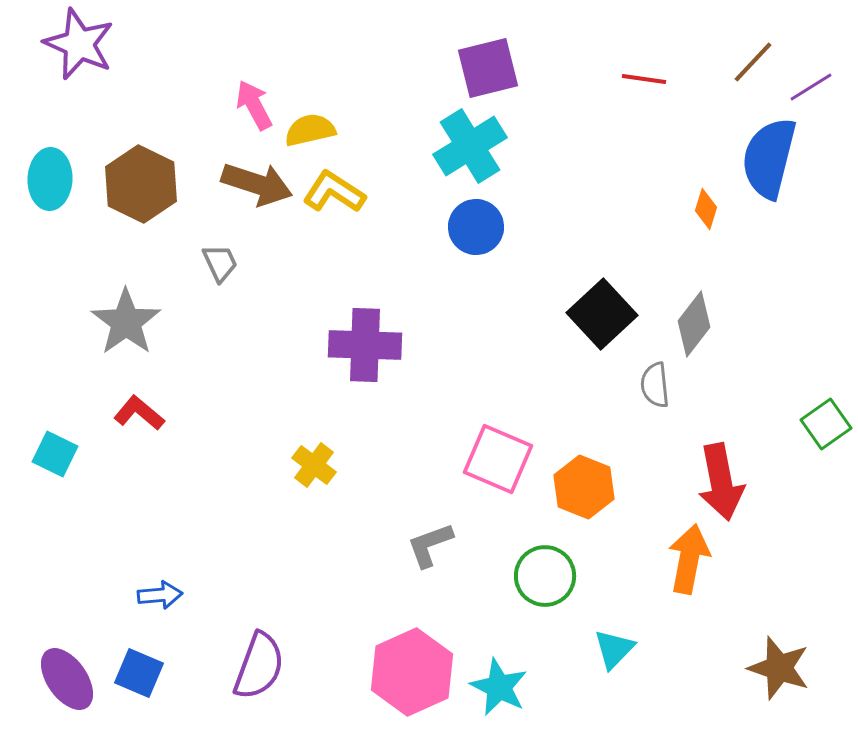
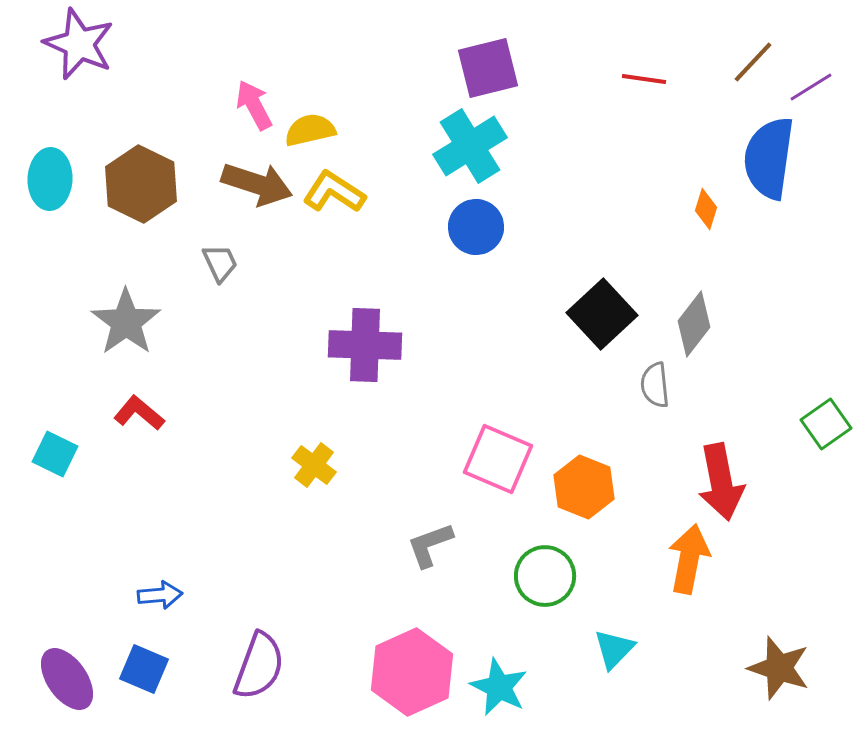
blue semicircle: rotated 6 degrees counterclockwise
blue square: moved 5 px right, 4 px up
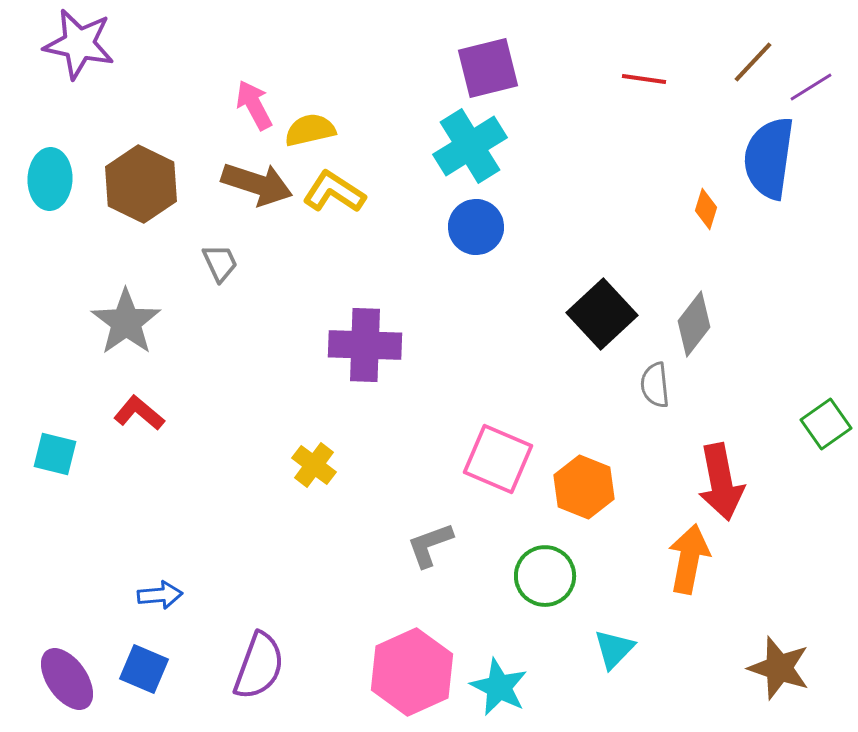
purple star: rotated 12 degrees counterclockwise
cyan square: rotated 12 degrees counterclockwise
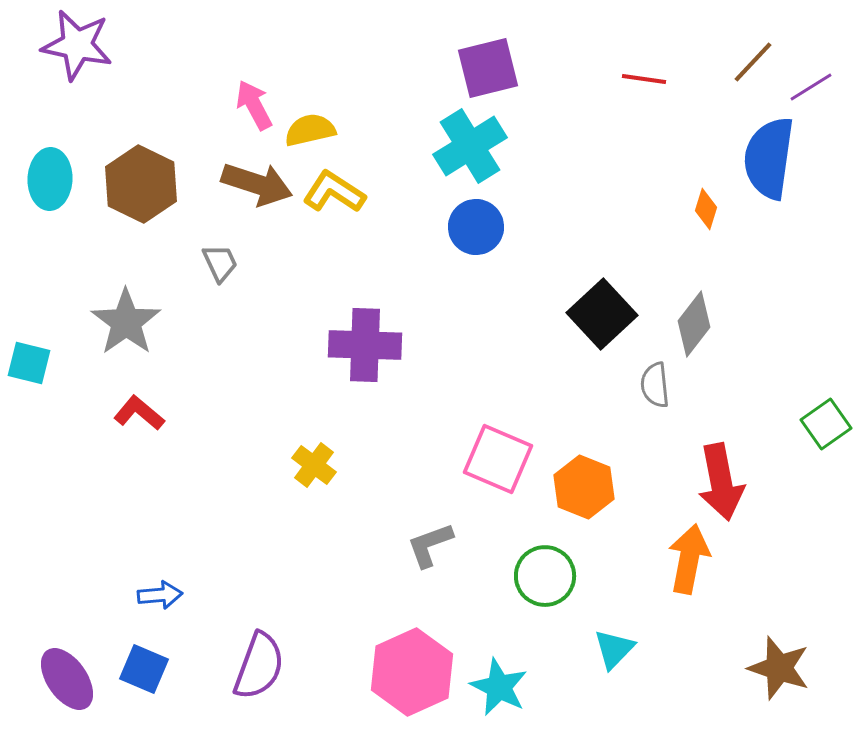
purple star: moved 2 px left, 1 px down
cyan square: moved 26 px left, 91 px up
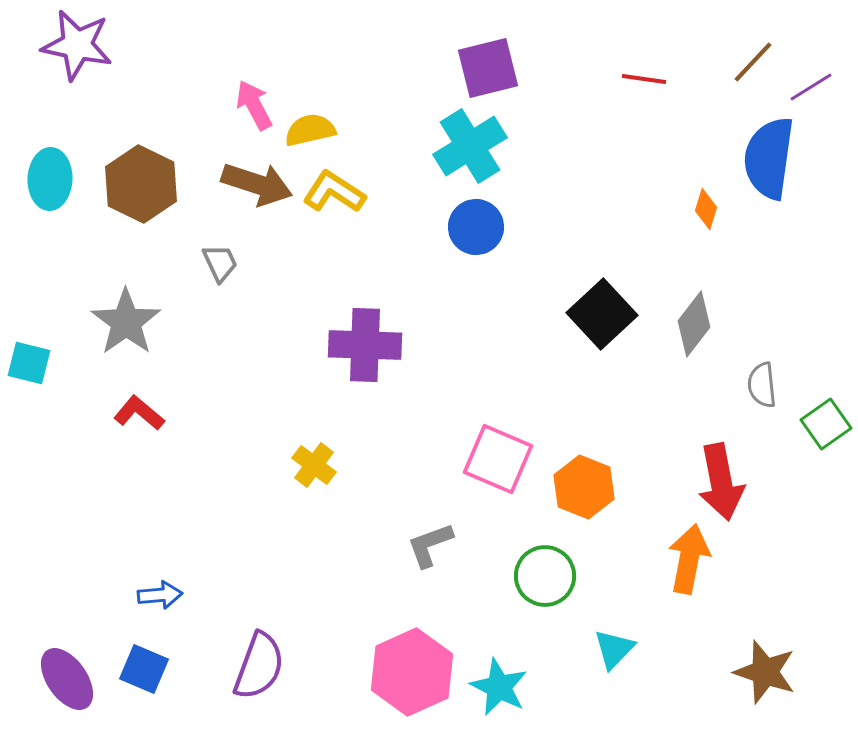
gray semicircle: moved 107 px right
brown star: moved 14 px left, 4 px down
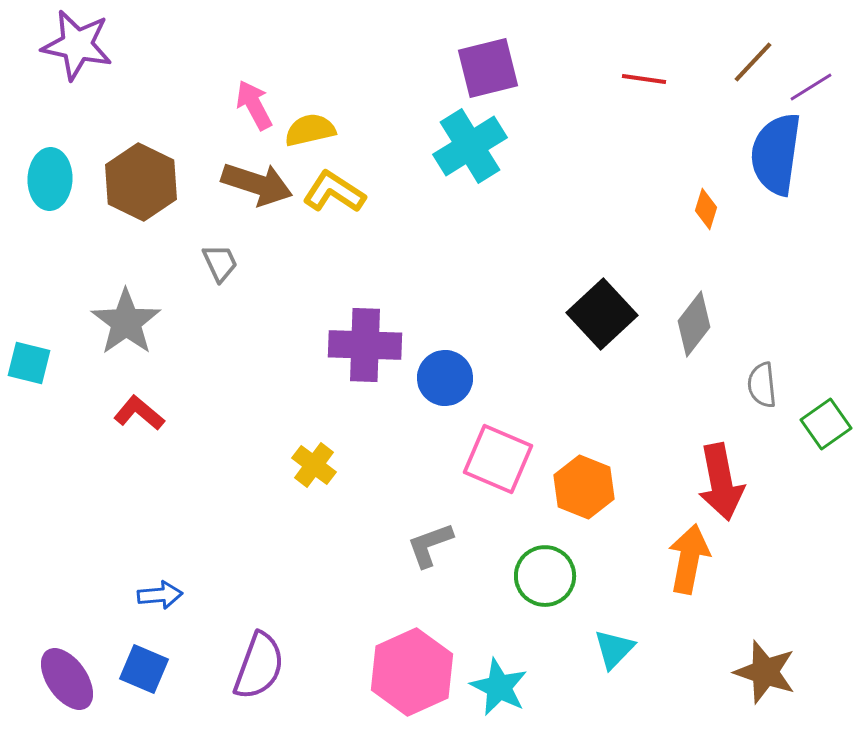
blue semicircle: moved 7 px right, 4 px up
brown hexagon: moved 2 px up
blue circle: moved 31 px left, 151 px down
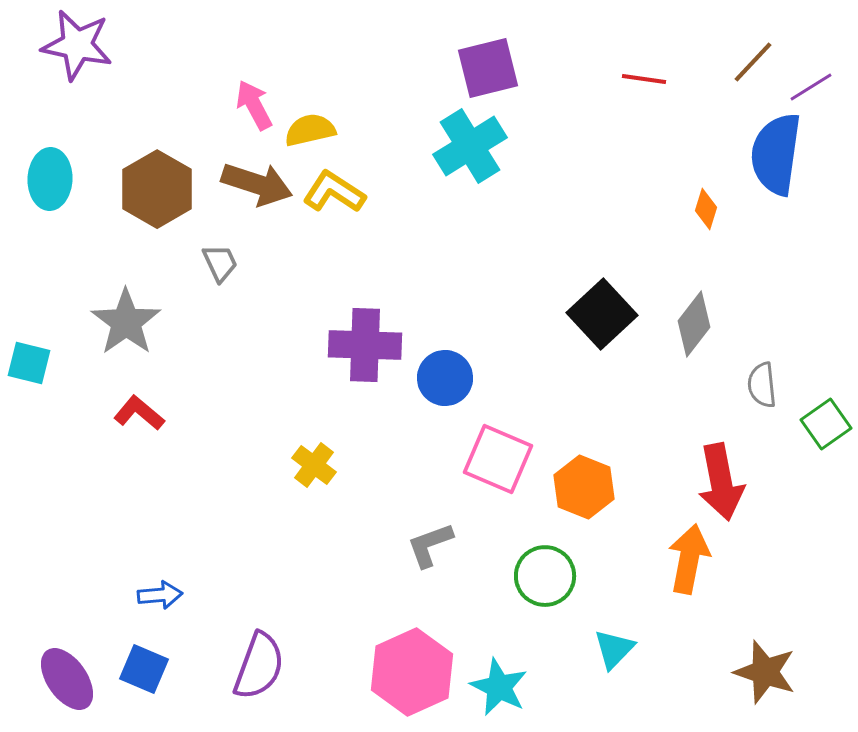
brown hexagon: moved 16 px right, 7 px down; rotated 4 degrees clockwise
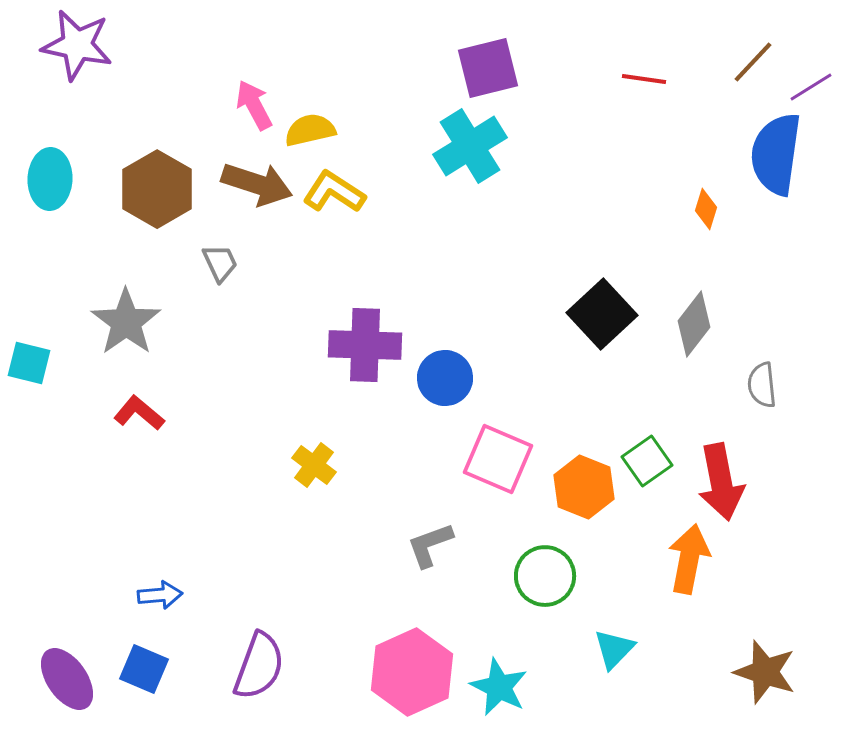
green square: moved 179 px left, 37 px down
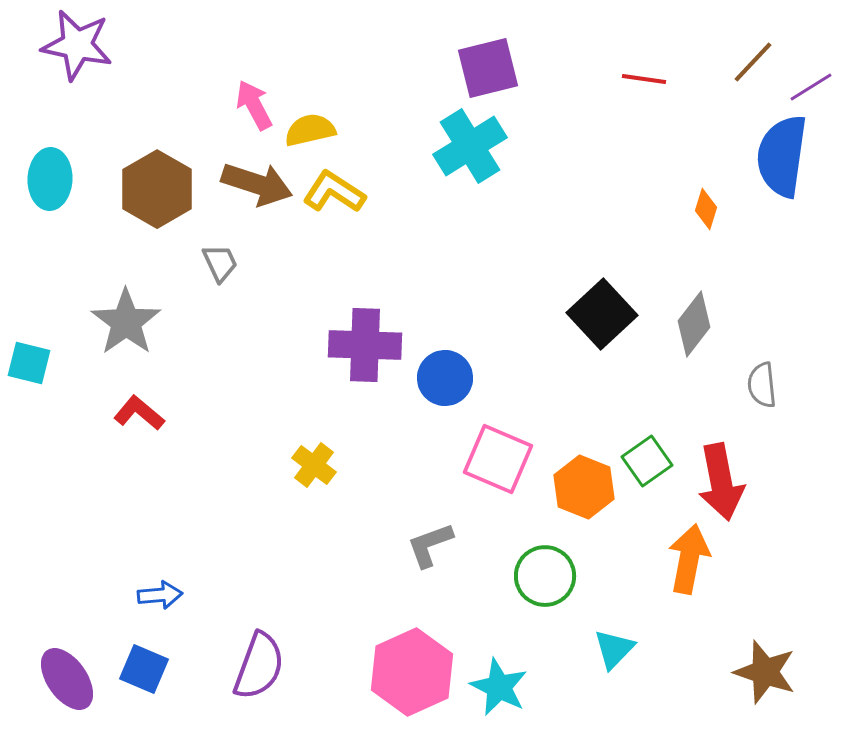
blue semicircle: moved 6 px right, 2 px down
